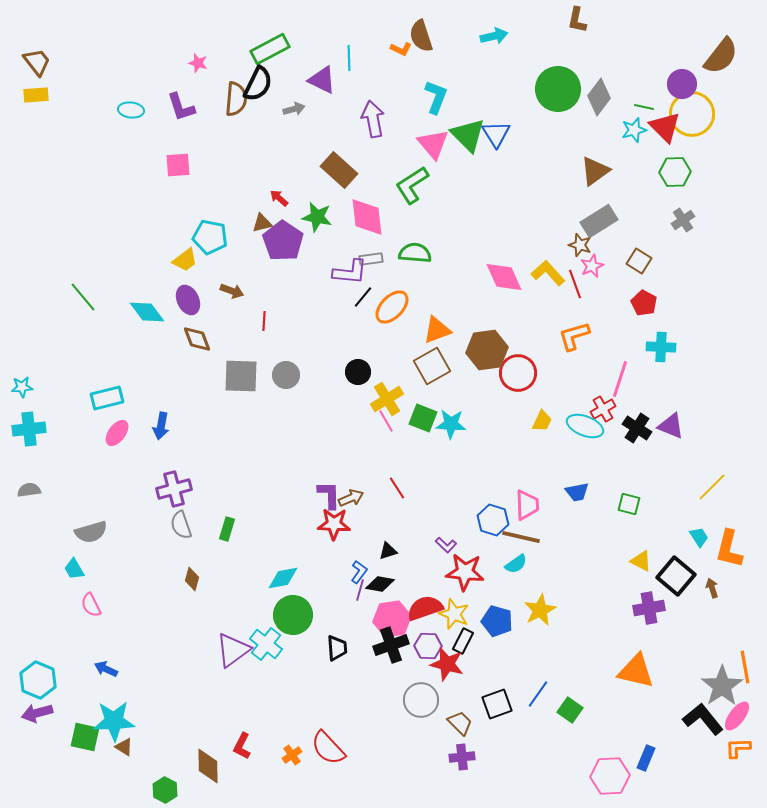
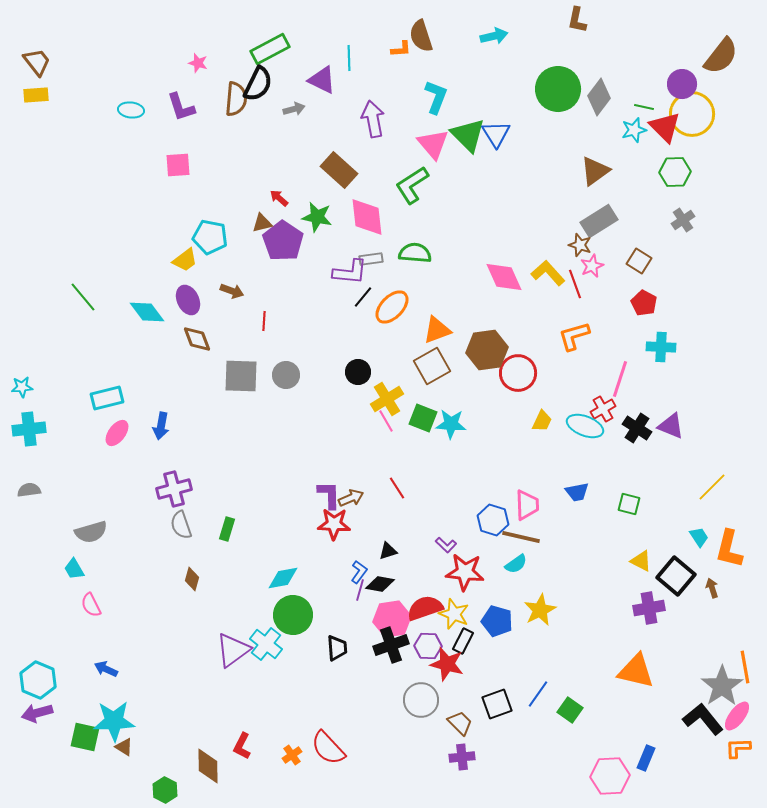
orange L-shape at (401, 49): rotated 30 degrees counterclockwise
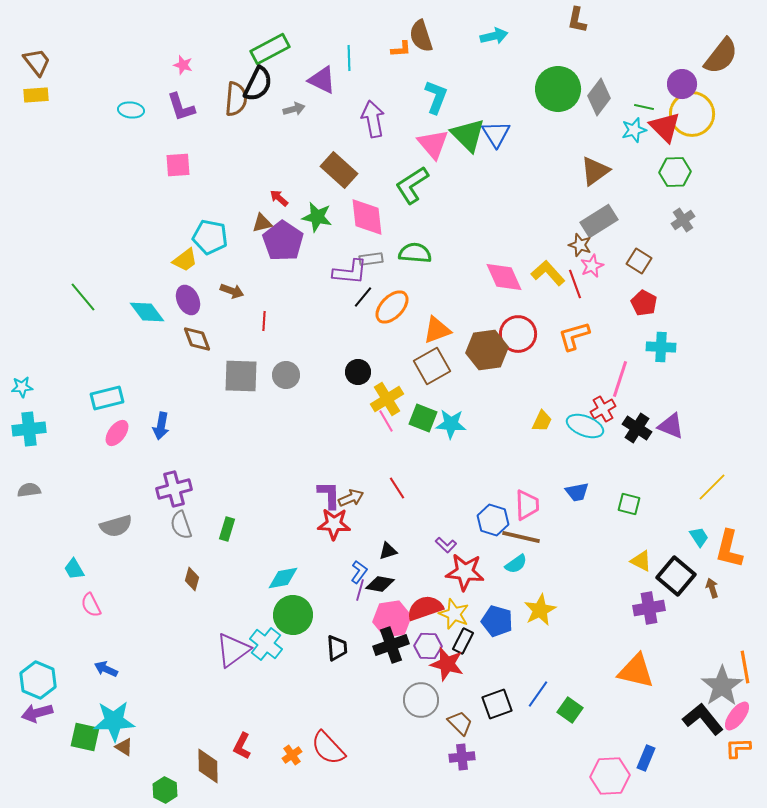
pink star at (198, 63): moved 15 px left, 2 px down
red circle at (518, 373): moved 39 px up
gray semicircle at (91, 532): moved 25 px right, 6 px up
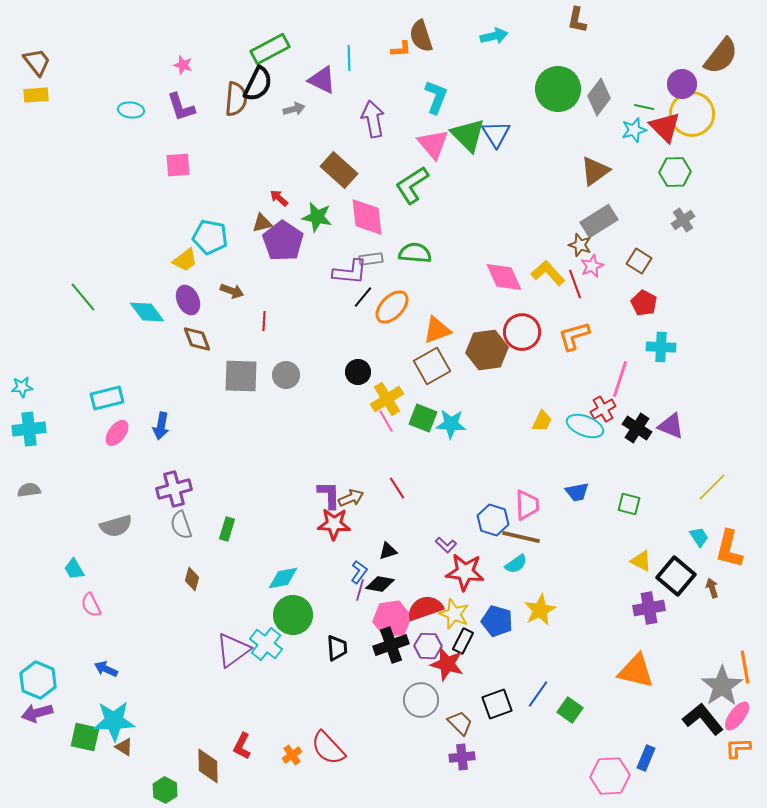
red circle at (518, 334): moved 4 px right, 2 px up
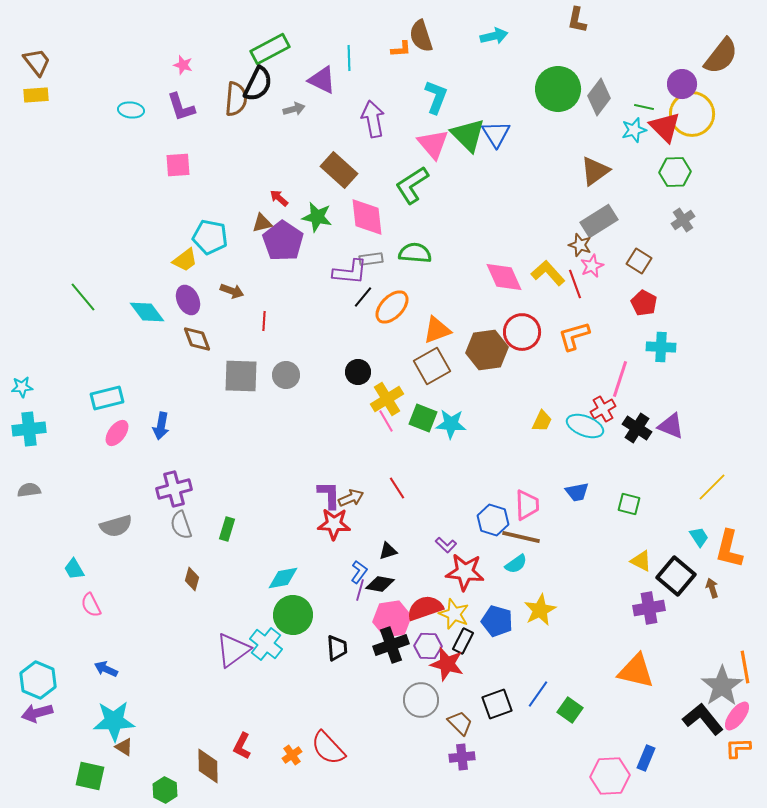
green square at (85, 737): moved 5 px right, 39 px down
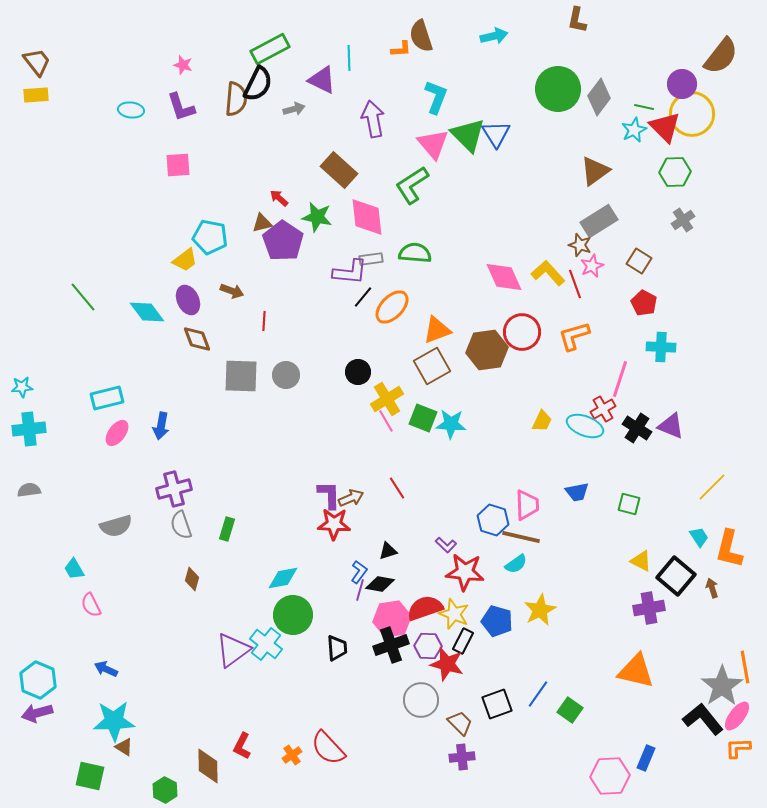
cyan star at (634, 130): rotated 10 degrees counterclockwise
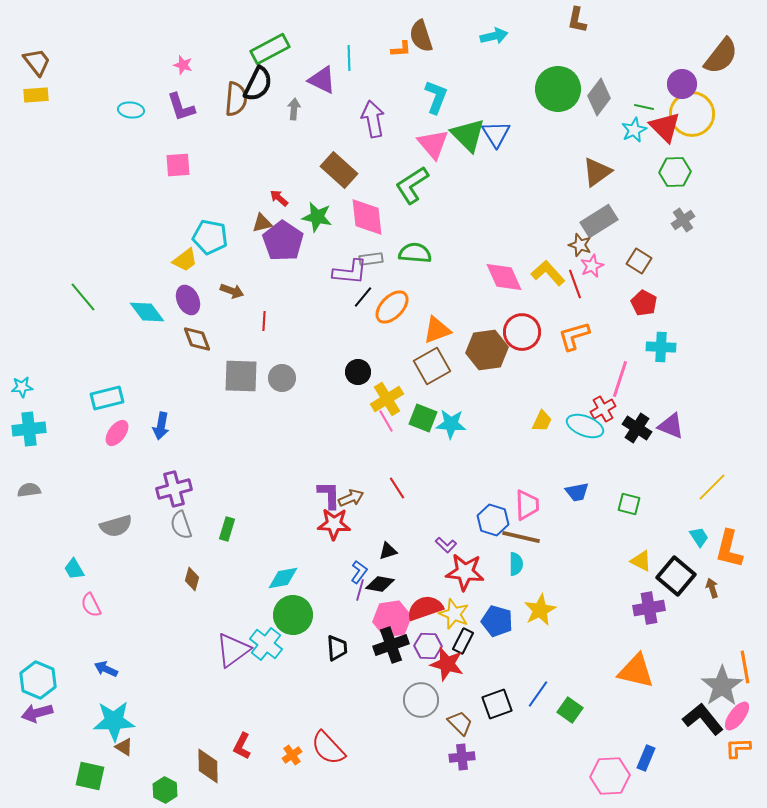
gray arrow at (294, 109): rotated 70 degrees counterclockwise
brown triangle at (595, 171): moved 2 px right, 1 px down
gray circle at (286, 375): moved 4 px left, 3 px down
cyan semicircle at (516, 564): rotated 55 degrees counterclockwise
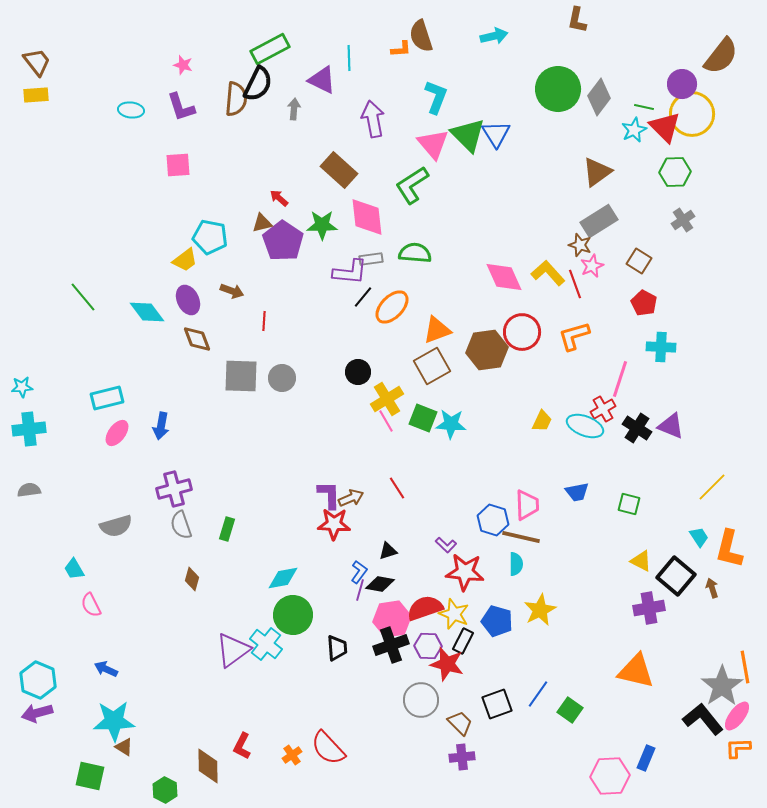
green star at (317, 217): moved 5 px right, 8 px down; rotated 12 degrees counterclockwise
